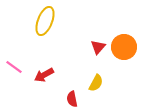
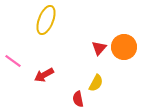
yellow ellipse: moved 1 px right, 1 px up
red triangle: moved 1 px right, 1 px down
pink line: moved 1 px left, 6 px up
red semicircle: moved 6 px right
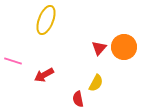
pink line: rotated 18 degrees counterclockwise
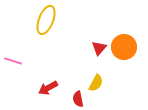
red arrow: moved 4 px right, 13 px down
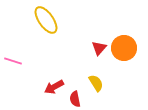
yellow ellipse: rotated 56 degrees counterclockwise
orange circle: moved 1 px down
yellow semicircle: rotated 60 degrees counterclockwise
red arrow: moved 6 px right, 1 px up
red semicircle: moved 3 px left
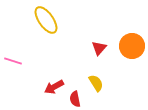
orange circle: moved 8 px right, 2 px up
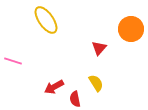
orange circle: moved 1 px left, 17 px up
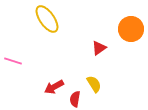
yellow ellipse: moved 1 px right, 1 px up
red triangle: rotated 14 degrees clockwise
yellow semicircle: moved 2 px left, 1 px down
red semicircle: rotated 21 degrees clockwise
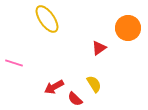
orange circle: moved 3 px left, 1 px up
pink line: moved 1 px right, 2 px down
red semicircle: rotated 56 degrees counterclockwise
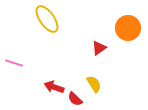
red arrow: rotated 48 degrees clockwise
